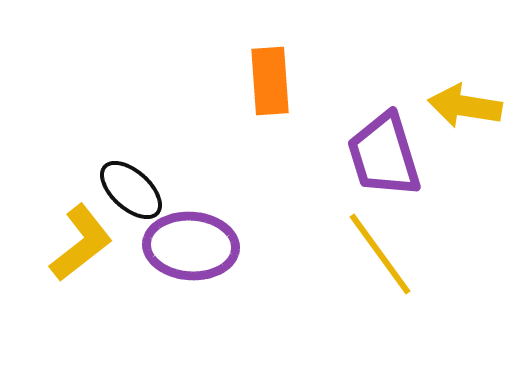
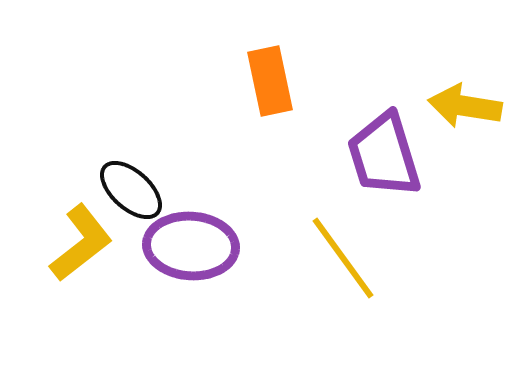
orange rectangle: rotated 8 degrees counterclockwise
yellow line: moved 37 px left, 4 px down
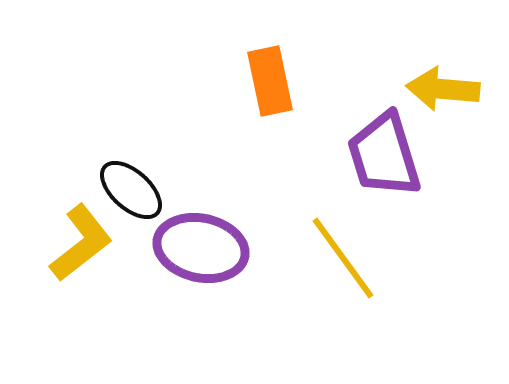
yellow arrow: moved 22 px left, 17 px up; rotated 4 degrees counterclockwise
purple ellipse: moved 10 px right, 2 px down; rotated 8 degrees clockwise
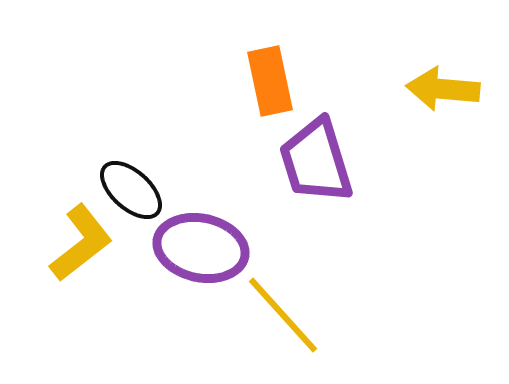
purple trapezoid: moved 68 px left, 6 px down
yellow line: moved 60 px left, 57 px down; rotated 6 degrees counterclockwise
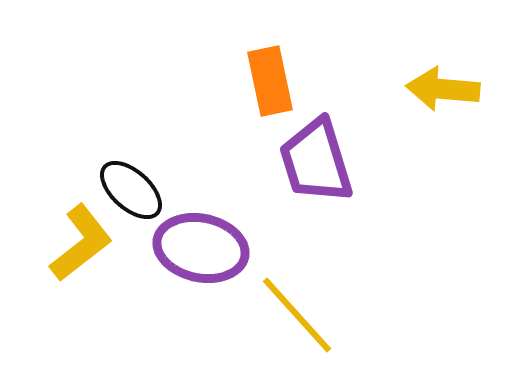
yellow line: moved 14 px right
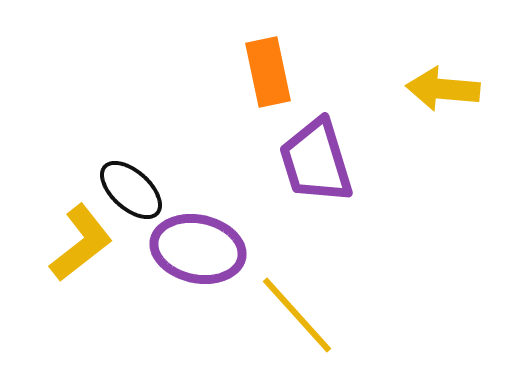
orange rectangle: moved 2 px left, 9 px up
purple ellipse: moved 3 px left, 1 px down
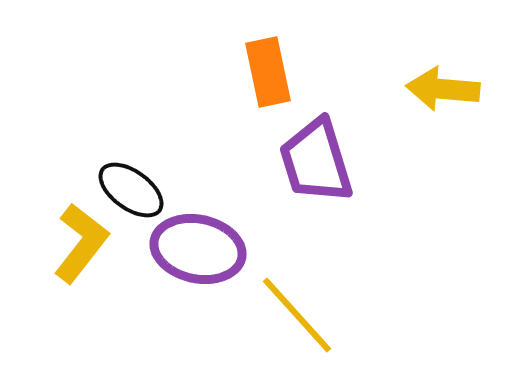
black ellipse: rotated 6 degrees counterclockwise
yellow L-shape: rotated 14 degrees counterclockwise
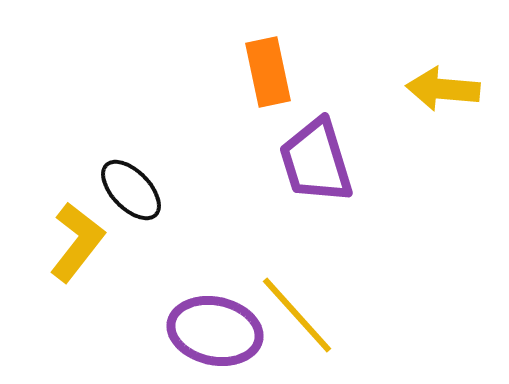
black ellipse: rotated 10 degrees clockwise
yellow L-shape: moved 4 px left, 1 px up
purple ellipse: moved 17 px right, 82 px down
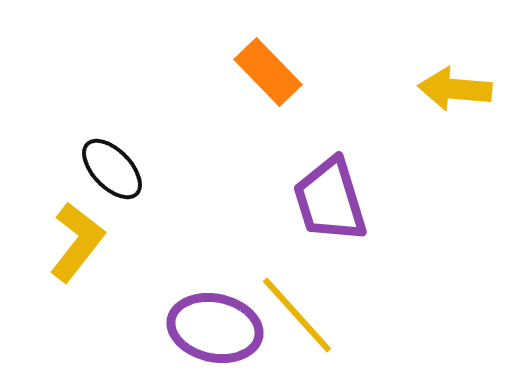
orange rectangle: rotated 32 degrees counterclockwise
yellow arrow: moved 12 px right
purple trapezoid: moved 14 px right, 39 px down
black ellipse: moved 19 px left, 21 px up
purple ellipse: moved 3 px up
